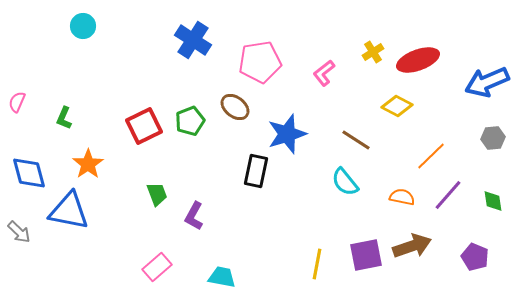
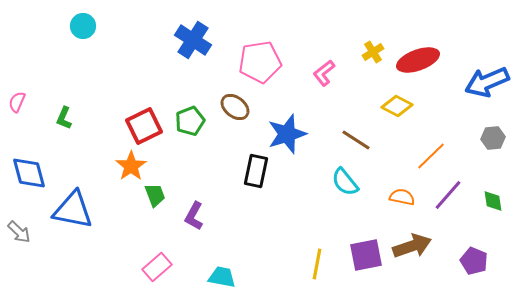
orange star: moved 43 px right, 2 px down
green trapezoid: moved 2 px left, 1 px down
blue triangle: moved 4 px right, 1 px up
purple pentagon: moved 1 px left, 4 px down
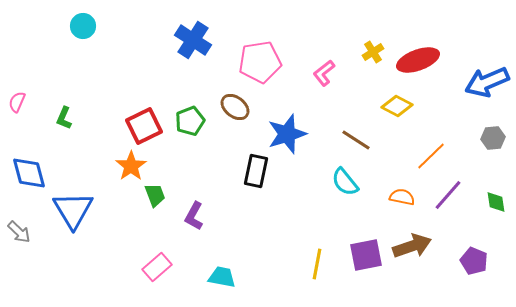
green diamond: moved 3 px right, 1 px down
blue triangle: rotated 48 degrees clockwise
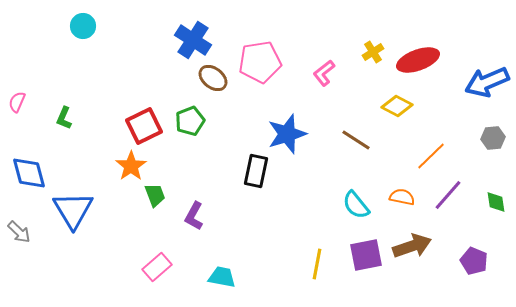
brown ellipse: moved 22 px left, 29 px up
cyan semicircle: moved 11 px right, 23 px down
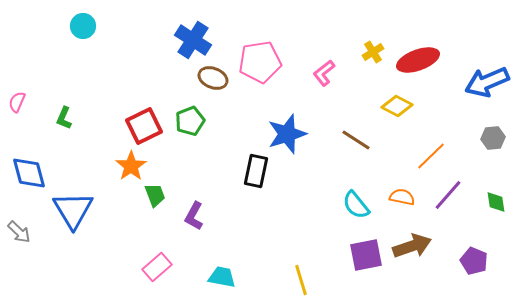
brown ellipse: rotated 16 degrees counterclockwise
yellow line: moved 16 px left, 16 px down; rotated 28 degrees counterclockwise
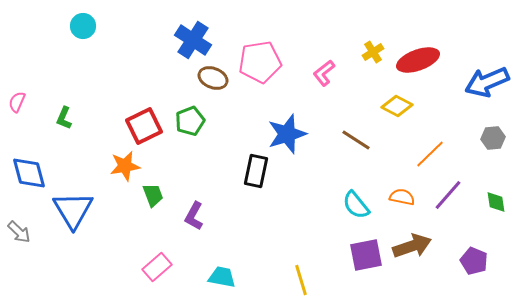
orange line: moved 1 px left, 2 px up
orange star: moved 6 px left; rotated 24 degrees clockwise
green trapezoid: moved 2 px left
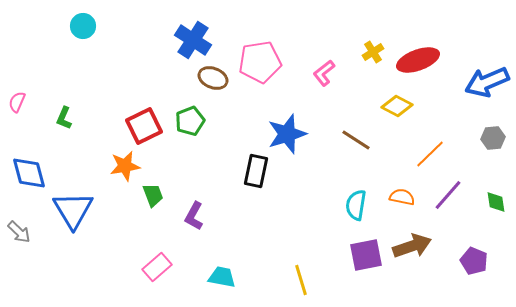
cyan semicircle: rotated 48 degrees clockwise
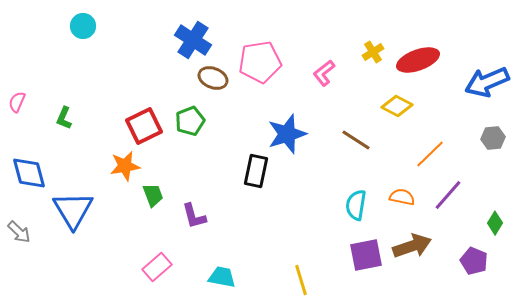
green diamond: moved 1 px left, 21 px down; rotated 40 degrees clockwise
purple L-shape: rotated 44 degrees counterclockwise
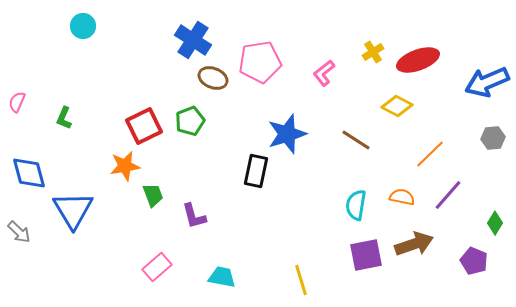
brown arrow: moved 2 px right, 2 px up
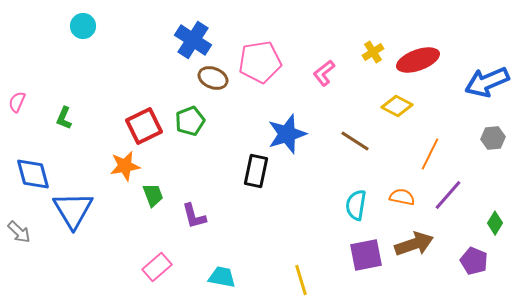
brown line: moved 1 px left, 1 px down
orange line: rotated 20 degrees counterclockwise
blue diamond: moved 4 px right, 1 px down
